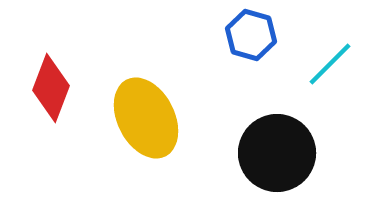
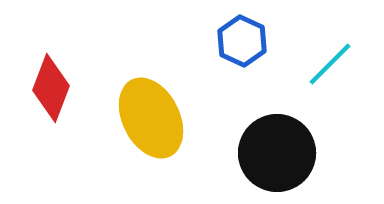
blue hexagon: moved 9 px left, 6 px down; rotated 9 degrees clockwise
yellow ellipse: moved 5 px right
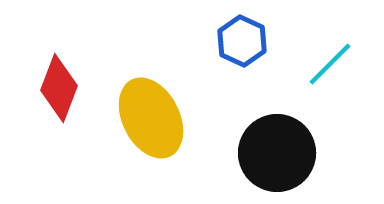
red diamond: moved 8 px right
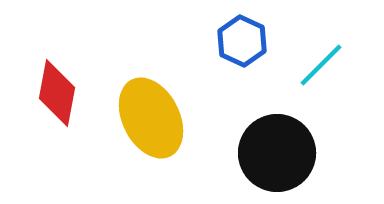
cyan line: moved 9 px left, 1 px down
red diamond: moved 2 px left, 5 px down; rotated 10 degrees counterclockwise
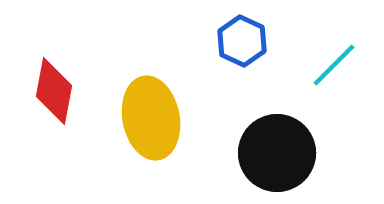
cyan line: moved 13 px right
red diamond: moved 3 px left, 2 px up
yellow ellipse: rotated 16 degrees clockwise
